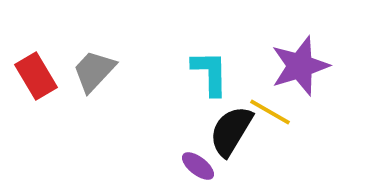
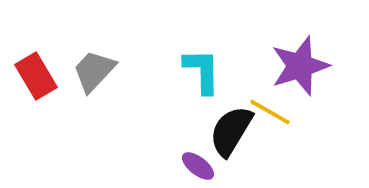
cyan L-shape: moved 8 px left, 2 px up
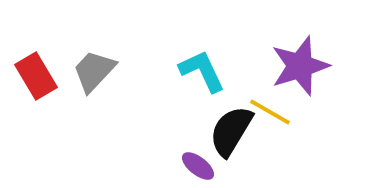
cyan L-shape: rotated 24 degrees counterclockwise
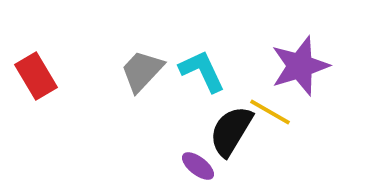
gray trapezoid: moved 48 px right
